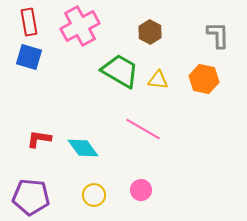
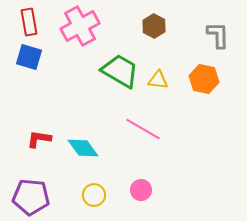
brown hexagon: moved 4 px right, 6 px up
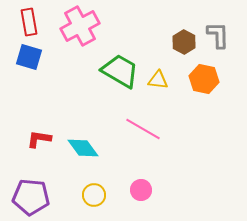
brown hexagon: moved 30 px right, 16 px down
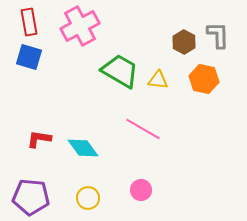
yellow circle: moved 6 px left, 3 px down
